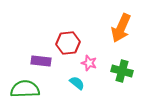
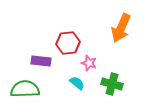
green cross: moved 10 px left, 13 px down
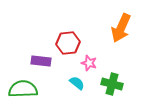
green semicircle: moved 2 px left
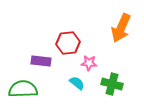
pink star: rotated 14 degrees counterclockwise
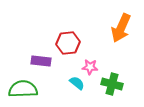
pink star: moved 1 px right, 4 px down
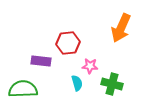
pink star: moved 1 px up
cyan semicircle: rotated 35 degrees clockwise
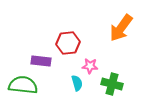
orange arrow: rotated 12 degrees clockwise
green semicircle: moved 4 px up; rotated 8 degrees clockwise
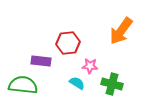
orange arrow: moved 3 px down
cyan semicircle: rotated 42 degrees counterclockwise
